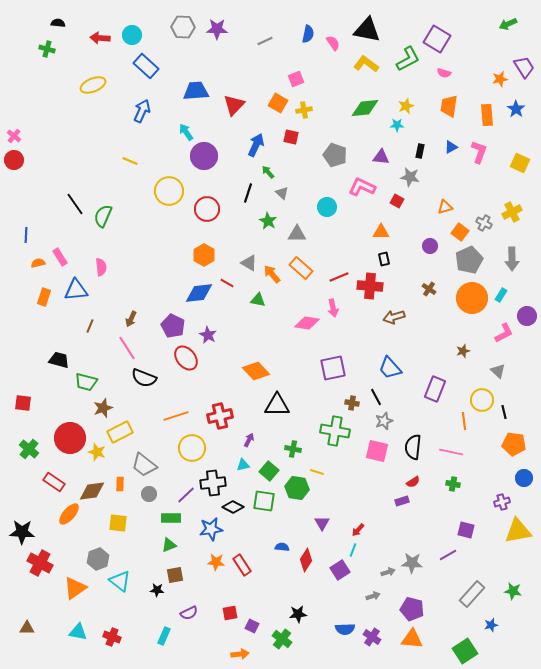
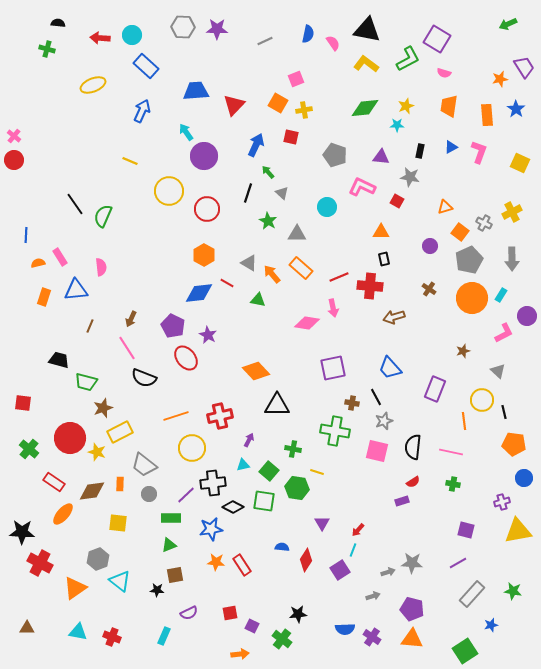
orange ellipse at (69, 514): moved 6 px left
purple line at (448, 555): moved 10 px right, 8 px down
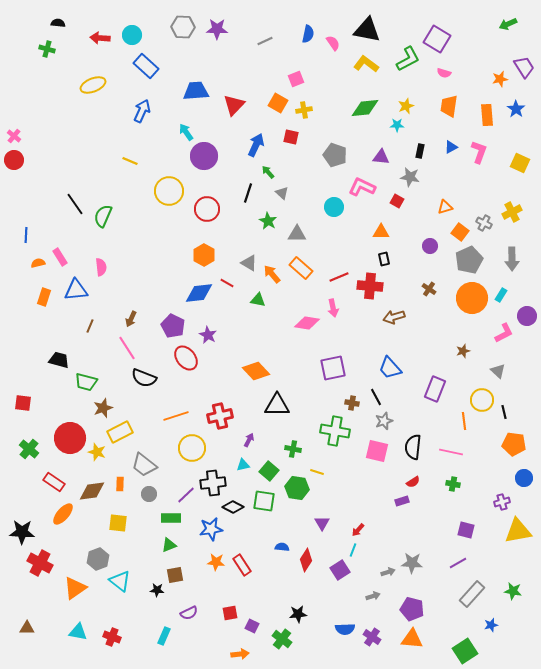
cyan circle at (327, 207): moved 7 px right
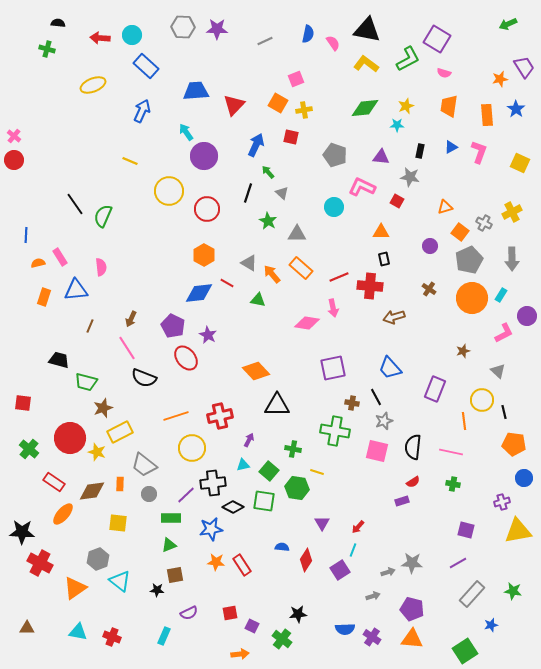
red arrow at (358, 530): moved 3 px up
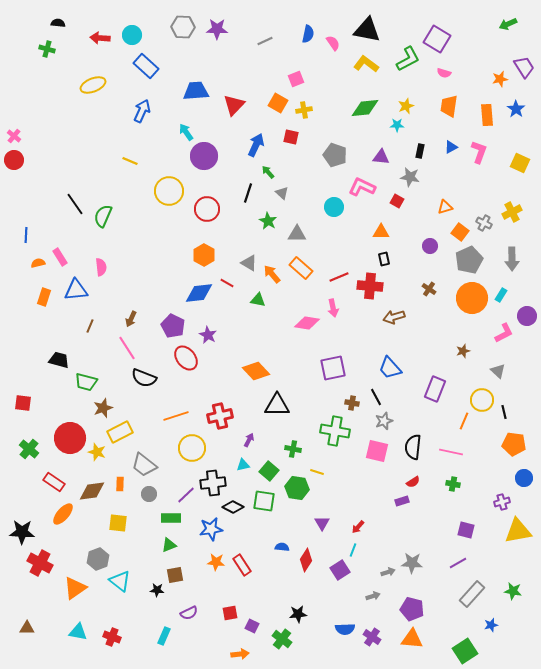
orange line at (464, 421): rotated 30 degrees clockwise
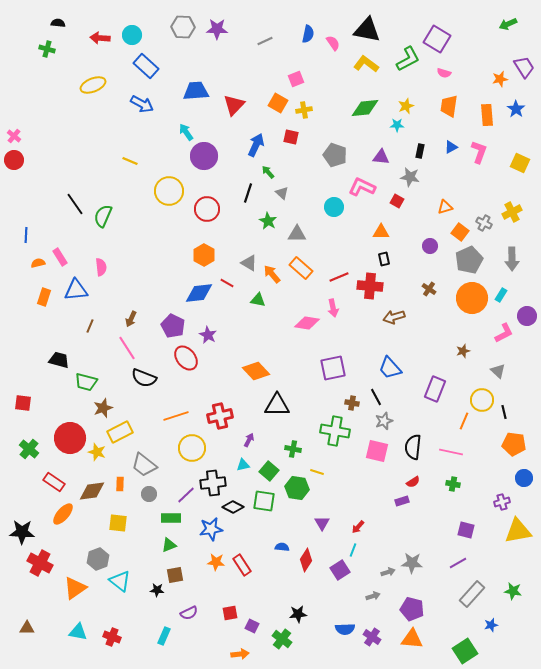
blue arrow at (142, 111): moved 7 px up; rotated 95 degrees clockwise
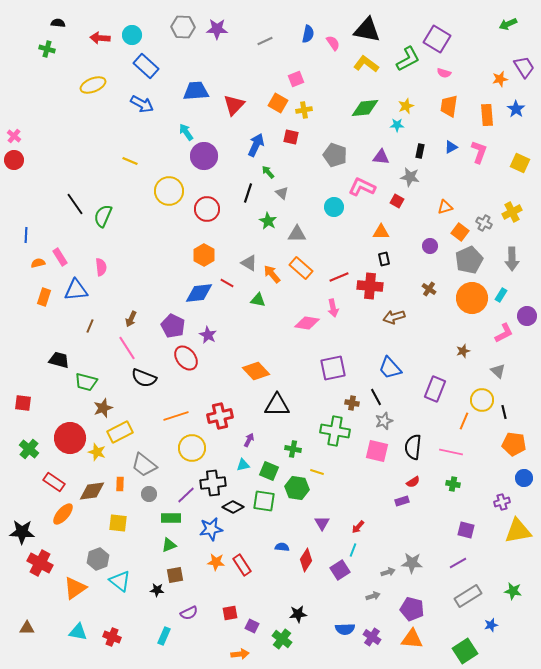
green square at (269, 471): rotated 18 degrees counterclockwise
gray rectangle at (472, 594): moved 4 px left, 2 px down; rotated 16 degrees clockwise
